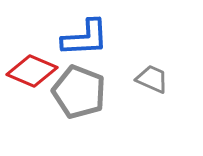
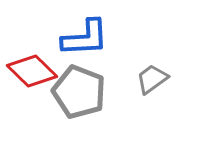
red diamond: rotated 21 degrees clockwise
gray trapezoid: rotated 60 degrees counterclockwise
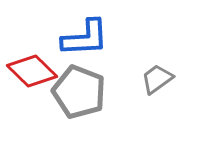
gray trapezoid: moved 5 px right
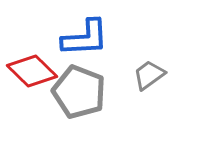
gray trapezoid: moved 8 px left, 4 px up
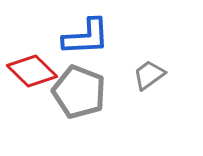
blue L-shape: moved 1 px right, 1 px up
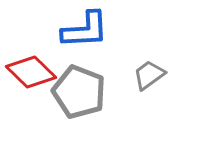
blue L-shape: moved 1 px left, 7 px up
red diamond: moved 1 px left, 1 px down
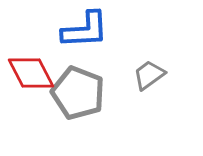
red diamond: moved 1 px down; rotated 18 degrees clockwise
gray pentagon: moved 1 px left, 1 px down
